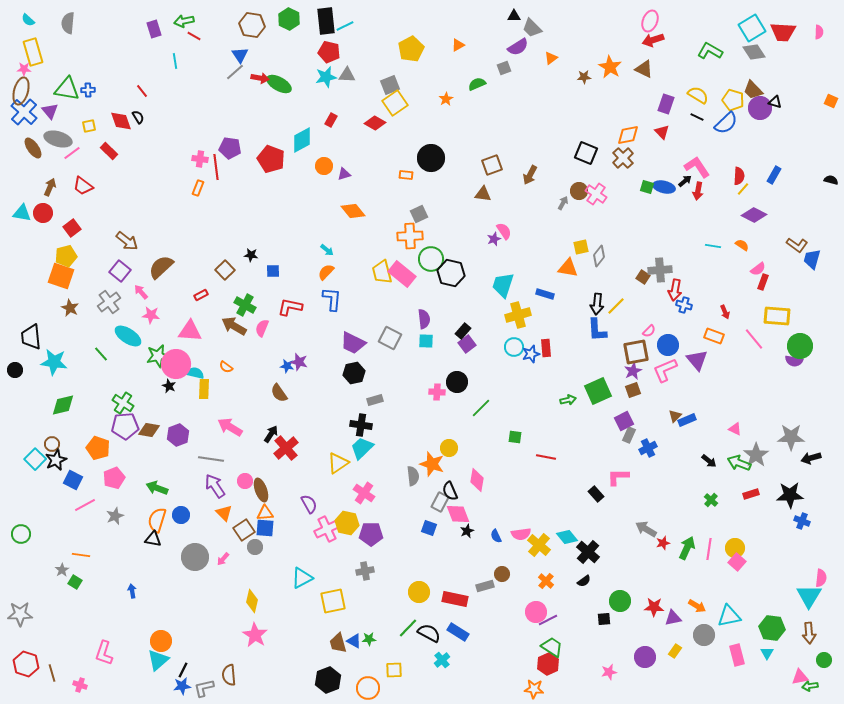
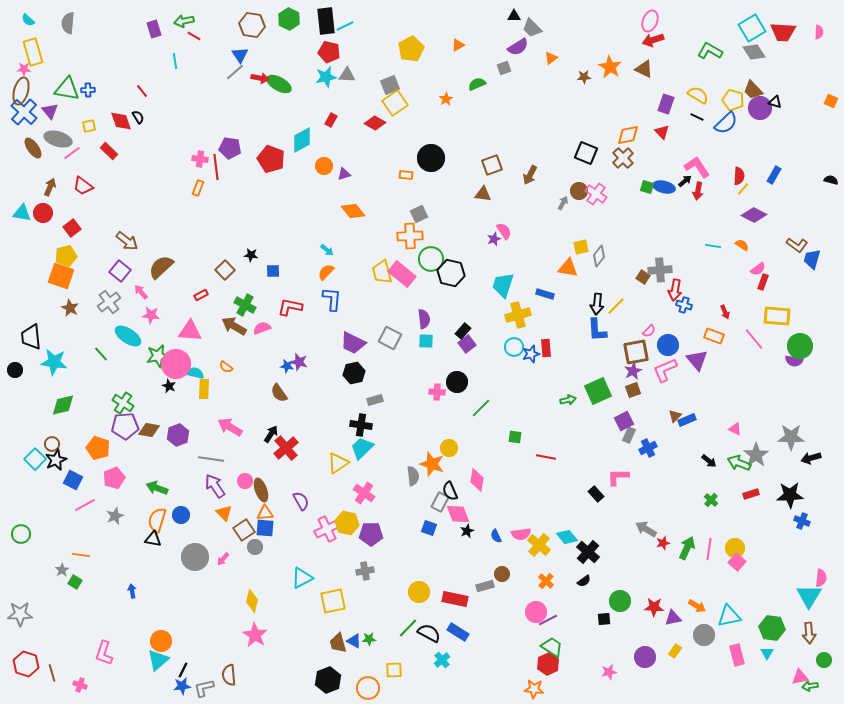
pink semicircle at (262, 328): rotated 48 degrees clockwise
purple semicircle at (309, 504): moved 8 px left, 3 px up
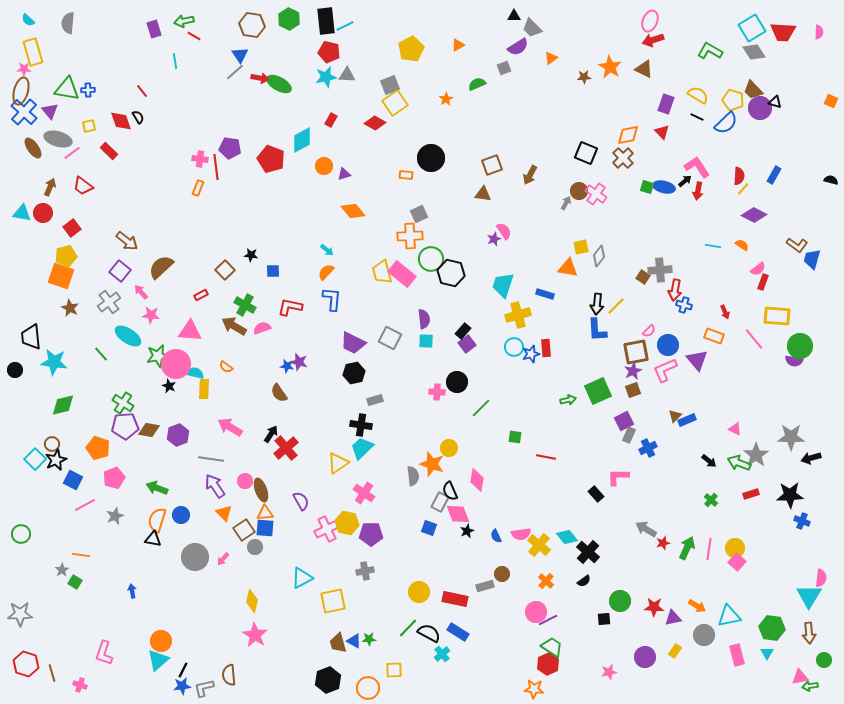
gray arrow at (563, 203): moved 3 px right
cyan cross at (442, 660): moved 6 px up
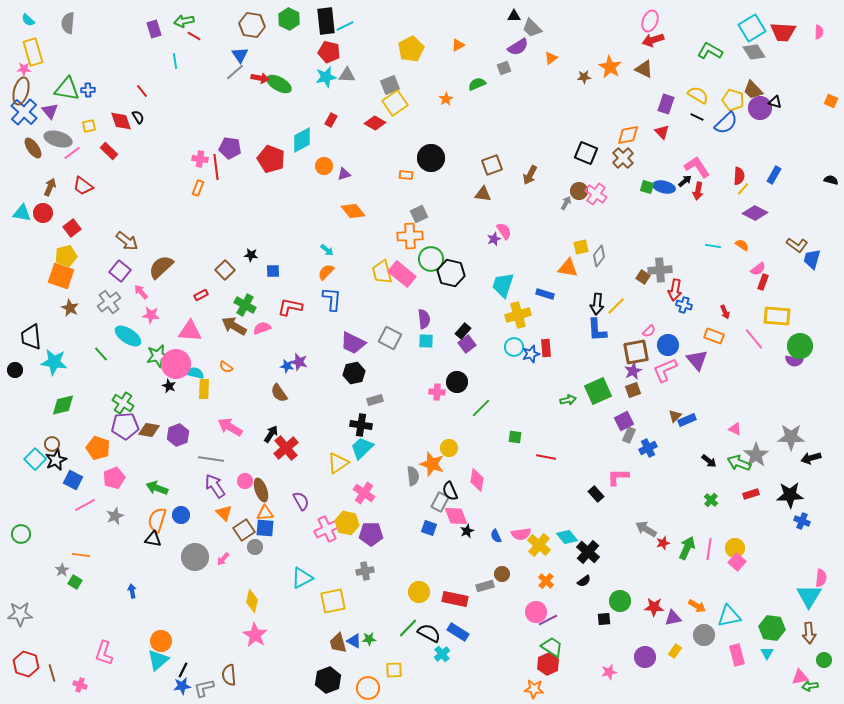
purple diamond at (754, 215): moved 1 px right, 2 px up
pink diamond at (458, 514): moved 2 px left, 2 px down
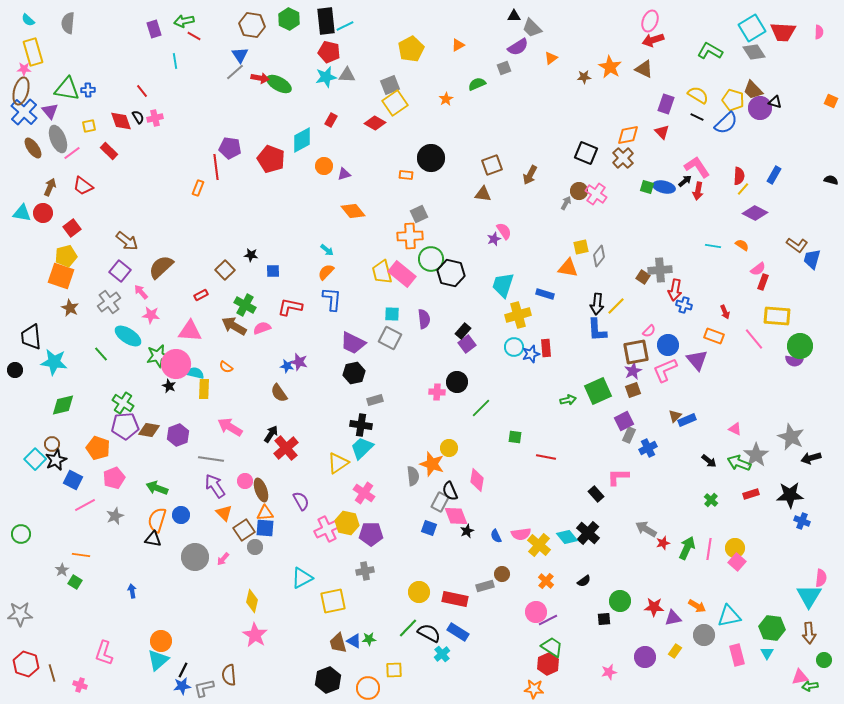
gray ellipse at (58, 139): rotated 52 degrees clockwise
pink cross at (200, 159): moved 45 px left, 41 px up; rotated 21 degrees counterclockwise
cyan square at (426, 341): moved 34 px left, 27 px up
gray star at (791, 437): rotated 24 degrees clockwise
black cross at (588, 552): moved 19 px up
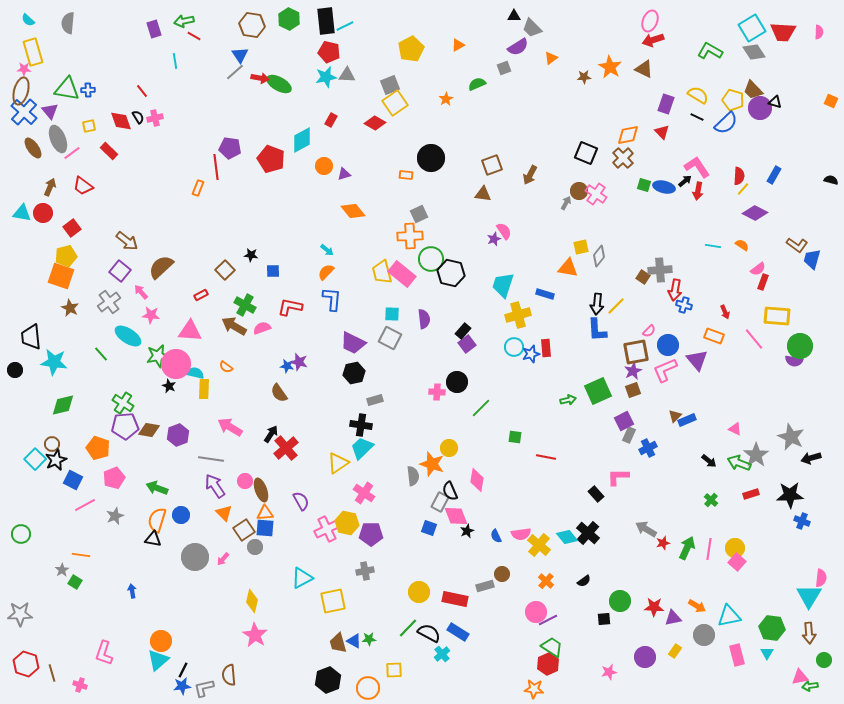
green square at (647, 187): moved 3 px left, 2 px up
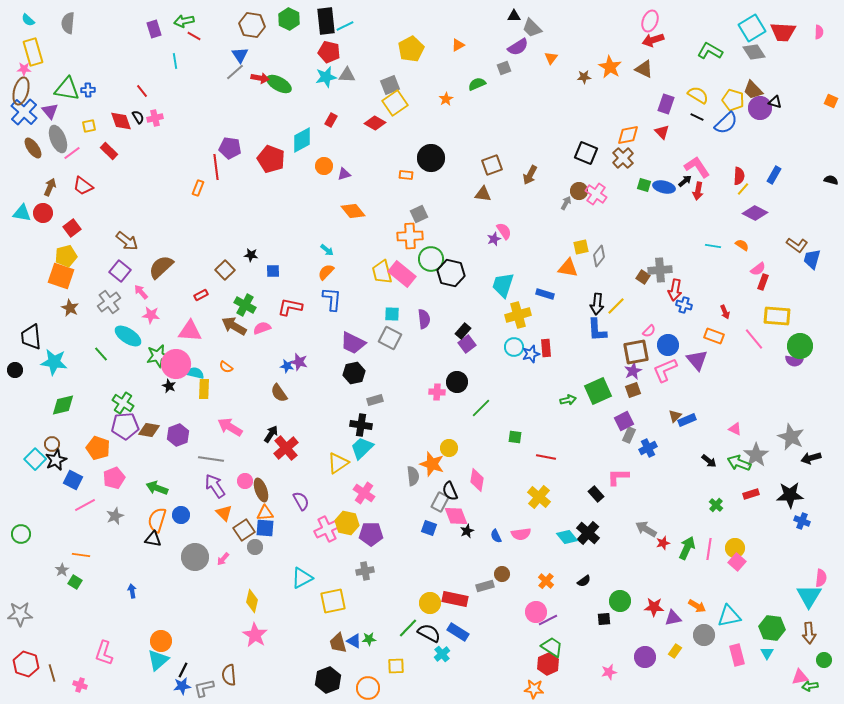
orange triangle at (551, 58): rotated 16 degrees counterclockwise
green cross at (711, 500): moved 5 px right, 5 px down
yellow cross at (539, 545): moved 48 px up
yellow circle at (419, 592): moved 11 px right, 11 px down
yellow square at (394, 670): moved 2 px right, 4 px up
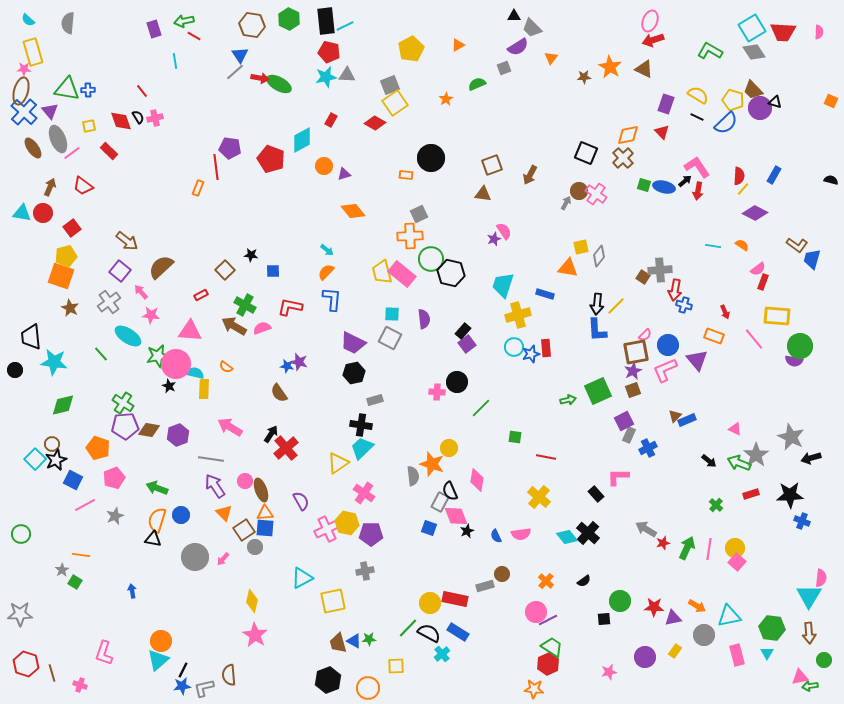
pink semicircle at (649, 331): moved 4 px left, 4 px down
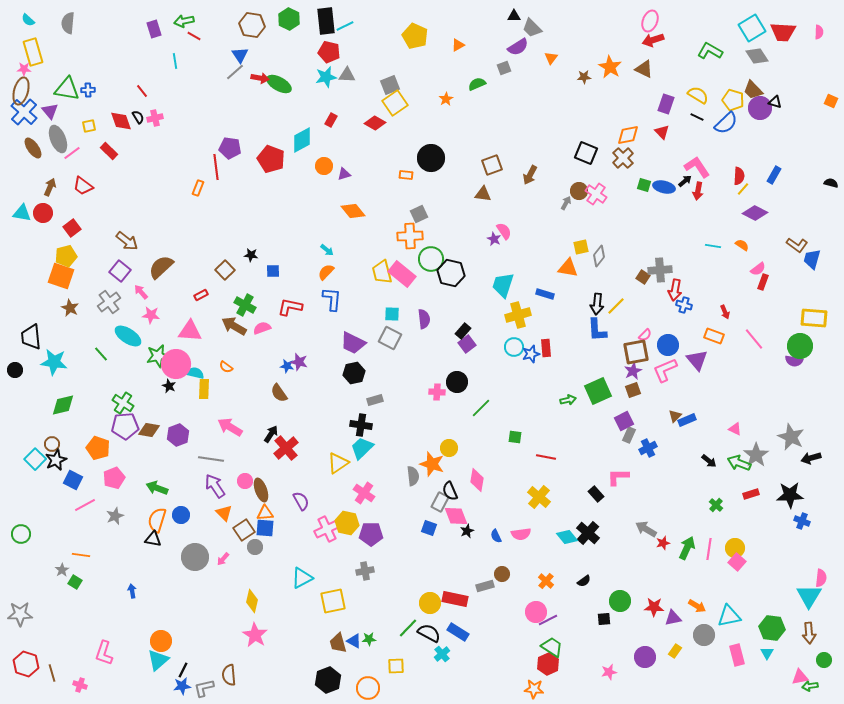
yellow pentagon at (411, 49): moved 4 px right, 13 px up; rotated 20 degrees counterclockwise
gray diamond at (754, 52): moved 3 px right, 4 px down
black semicircle at (831, 180): moved 3 px down
purple star at (494, 239): rotated 24 degrees counterclockwise
yellow rectangle at (777, 316): moved 37 px right, 2 px down
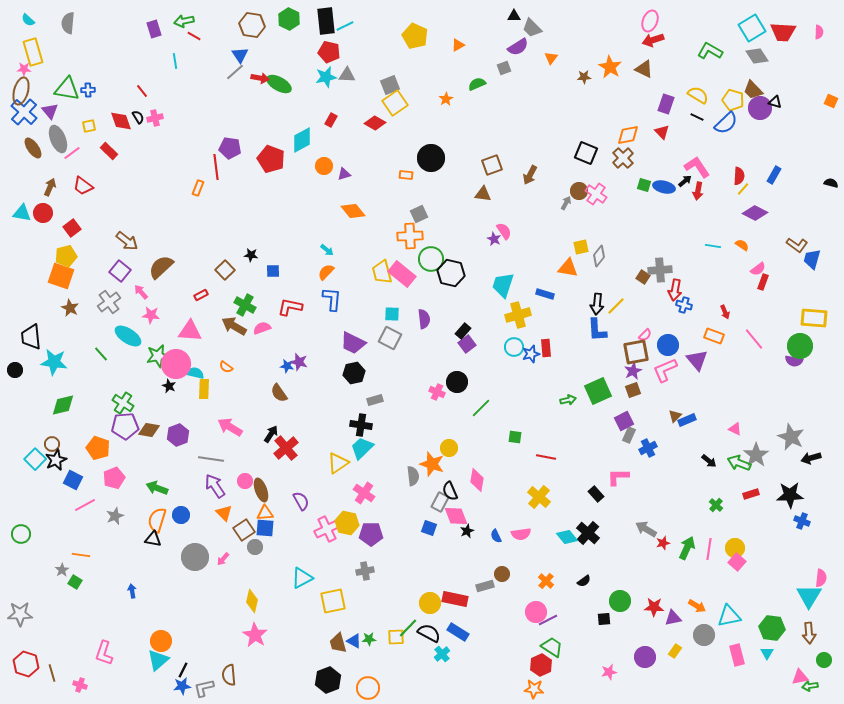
pink cross at (437, 392): rotated 21 degrees clockwise
red hexagon at (548, 664): moved 7 px left, 1 px down
yellow square at (396, 666): moved 29 px up
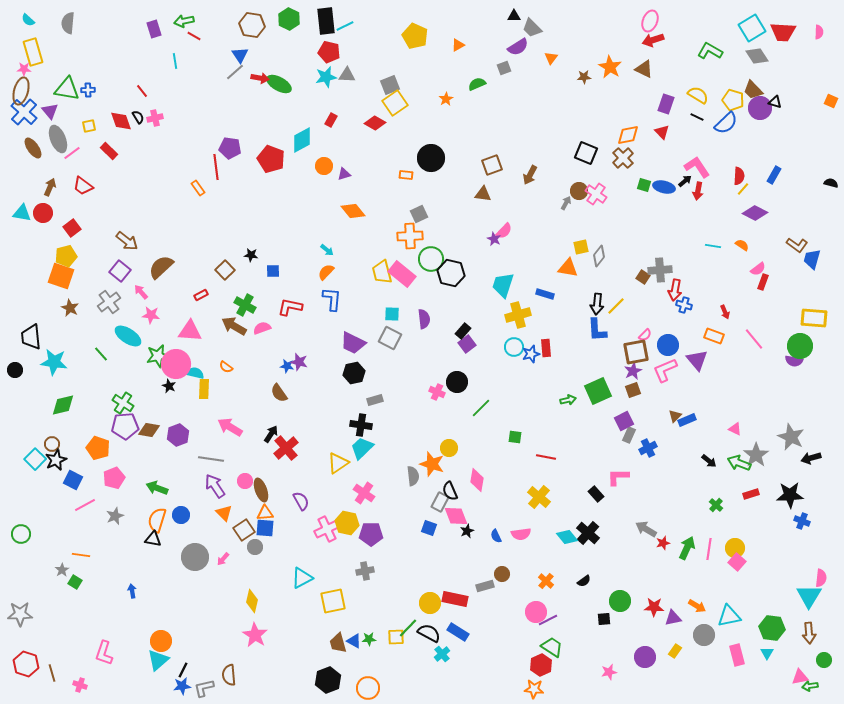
orange rectangle at (198, 188): rotated 56 degrees counterclockwise
pink semicircle at (504, 231): rotated 78 degrees clockwise
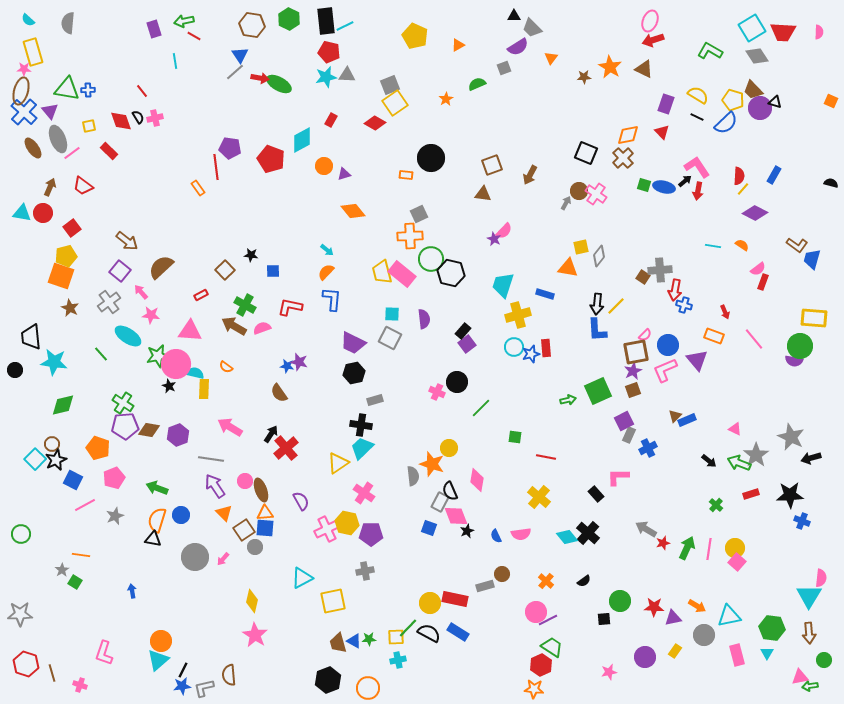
cyan cross at (442, 654): moved 44 px left, 6 px down; rotated 28 degrees clockwise
